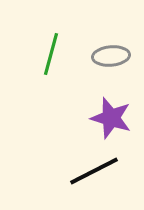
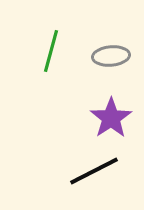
green line: moved 3 px up
purple star: rotated 21 degrees clockwise
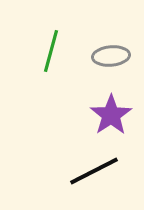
purple star: moved 3 px up
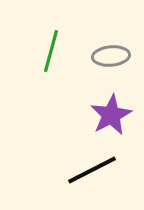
purple star: rotated 6 degrees clockwise
black line: moved 2 px left, 1 px up
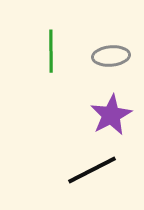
green line: rotated 15 degrees counterclockwise
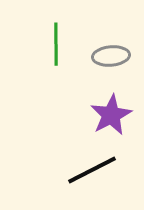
green line: moved 5 px right, 7 px up
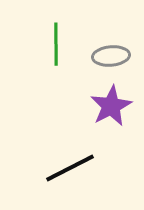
purple star: moved 9 px up
black line: moved 22 px left, 2 px up
